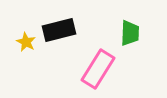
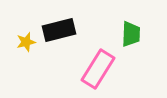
green trapezoid: moved 1 px right, 1 px down
yellow star: rotated 30 degrees clockwise
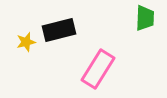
green trapezoid: moved 14 px right, 16 px up
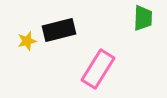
green trapezoid: moved 2 px left
yellow star: moved 1 px right, 1 px up
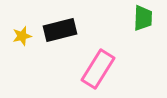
black rectangle: moved 1 px right
yellow star: moved 5 px left, 5 px up
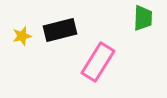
pink rectangle: moved 7 px up
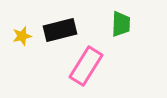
green trapezoid: moved 22 px left, 6 px down
pink rectangle: moved 12 px left, 4 px down
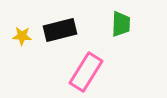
yellow star: rotated 18 degrees clockwise
pink rectangle: moved 6 px down
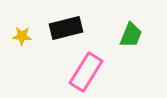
green trapezoid: moved 10 px right, 11 px down; rotated 20 degrees clockwise
black rectangle: moved 6 px right, 2 px up
